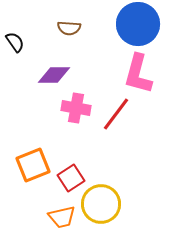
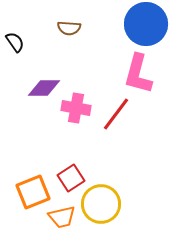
blue circle: moved 8 px right
purple diamond: moved 10 px left, 13 px down
orange square: moved 27 px down
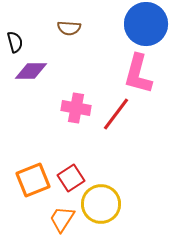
black semicircle: rotated 20 degrees clockwise
purple diamond: moved 13 px left, 17 px up
orange square: moved 12 px up
orange trapezoid: moved 2 px down; rotated 136 degrees clockwise
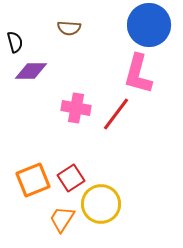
blue circle: moved 3 px right, 1 px down
